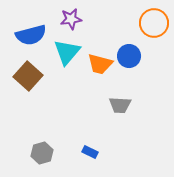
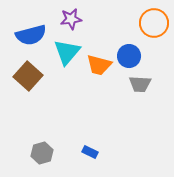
orange trapezoid: moved 1 px left, 1 px down
gray trapezoid: moved 20 px right, 21 px up
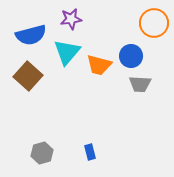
blue circle: moved 2 px right
blue rectangle: rotated 49 degrees clockwise
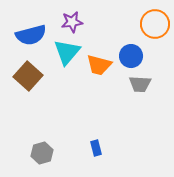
purple star: moved 1 px right, 3 px down
orange circle: moved 1 px right, 1 px down
blue rectangle: moved 6 px right, 4 px up
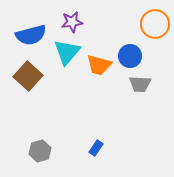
blue circle: moved 1 px left
blue rectangle: rotated 49 degrees clockwise
gray hexagon: moved 2 px left, 2 px up
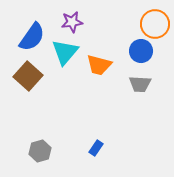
blue semicircle: moved 1 px right, 2 px down; rotated 40 degrees counterclockwise
cyan triangle: moved 2 px left
blue circle: moved 11 px right, 5 px up
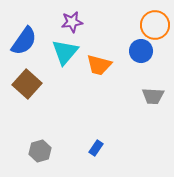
orange circle: moved 1 px down
blue semicircle: moved 8 px left, 4 px down
brown square: moved 1 px left, 8 px down
gray trapezoid: moved 13 px right, 12 px down
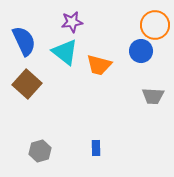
blue semicircle: rotated 60 degrees counterclockwise
cyan triangle: rotated 32 degrees counterclockwise
blue rectangle: rotated 35 degrees counterclockwise
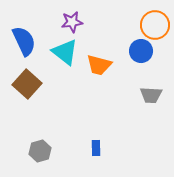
gray trapezoid: moved 2 px left, 1 px up
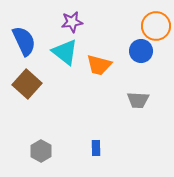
orange circle: moved 1 px right, 1 px down
gray trapezoid: moved 13 px left, 5 px down
gray hexagon: moved 1 px right; rotated 15 degrees counterclockwise
